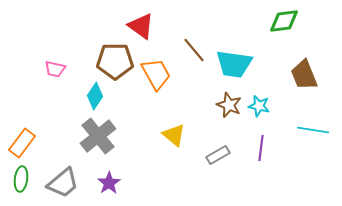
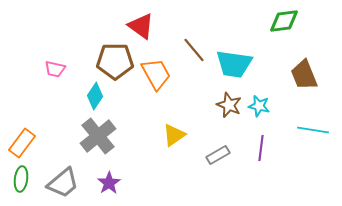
yellow triangle: rotated 45 degrees clockwise
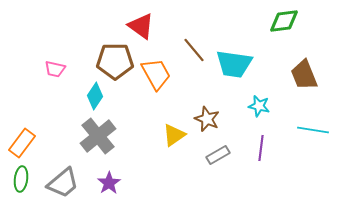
brown star: moved 22 px left, 14 px down
